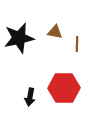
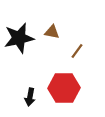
brown triangle: moved 3 px left
brown line: moved 7 px down; rotated 35 degrees clockwise
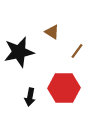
brown triangle: rotated 21 degrees clockwise
black star: moved 14 px down
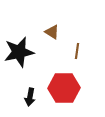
brown line: rotated 28 degrees counterclockwise
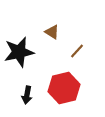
brown line: rotated 35 degrees clockwise
red hexagon: rotated 12 degrees counterclockwise
black arrow: moved 3 px left, 2 px up
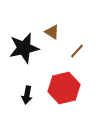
black star: moved 5 px right, 4 px up
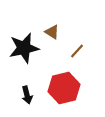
black arrow: rotated 24 degrees counterclockwise
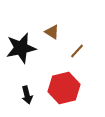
black star: moved 3 px left
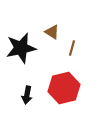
brown line: moved 5 px left, 3 px up; rotated 28 degrees counterclockwise
black arrow: rotated 24 degrees clockwise
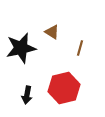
brown line: moved 8 px right
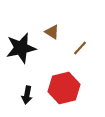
brown line: rotated 28 degrees clockwise
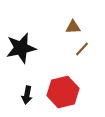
brown triangle: moved 21 px right, 5 px up; rotated 35 degrees counterclockwise
brown line: moved 2 px right, 1 px down
red hexagon: moved 1 px left, 4 px down
